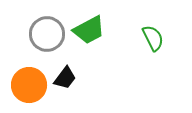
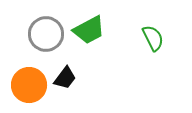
gray circle: moved 1 px left
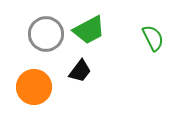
black trapezoid: moved 15 px right, 7 px up
orange circle: moved 5 px right, 2 px down
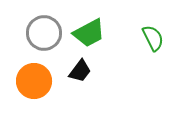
green trapezoid: moved 3 px down
gray circle: moved 2 px left, 1 px up
orange circle: moved 6 px up
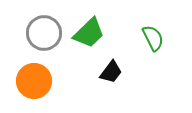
green trapezoid: rotated 16 degrees counterclockwise
black trapezoid: moved 31 px right, 1 px down
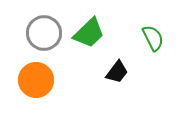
black trapezoid: moved 6 px right
orange circle: moved 2 px right, 1 px up
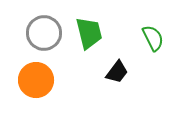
green trapezoid: rotated 60 degrees counterclockwise
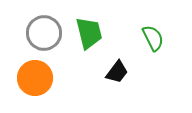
orange circle: moved 1 px left, 2 px up
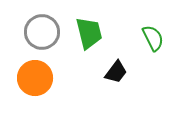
gray circle: moved 2 px left, 1 px up
black trapezoid: moved 1 px left
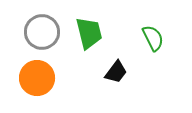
orange circle: moved 2 px right
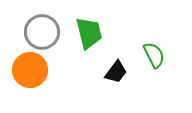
green semicircle: moved 1 px right, 17 px down
orange circle: moved 7 px left, 8 px up
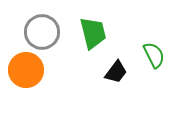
green trapezoid: moved 4 px right
orange circle: moved 4 px left
